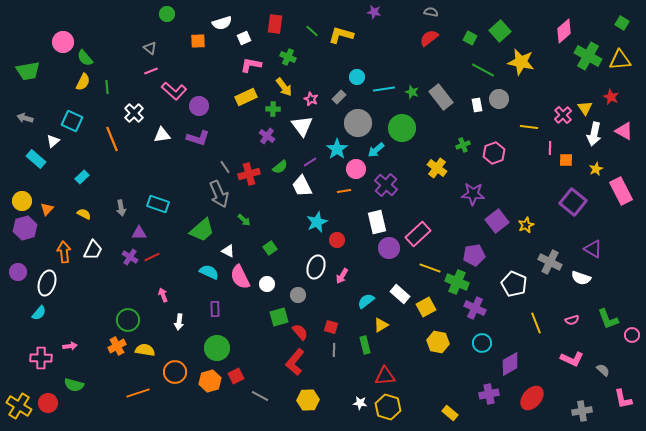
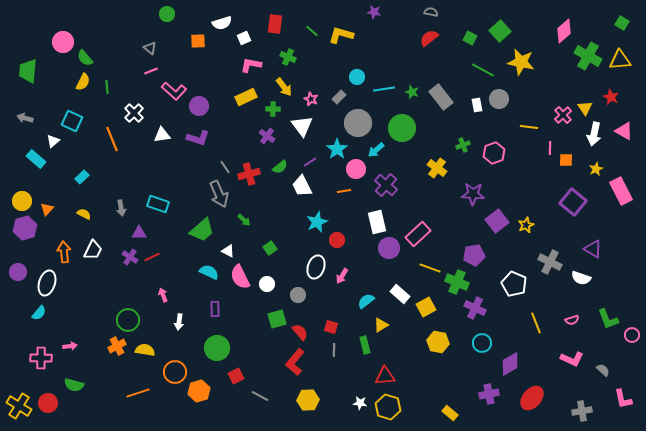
green trapezoid at (28, 71): rotated 105 degrees clockwise
green square at (279, 317): moved 2 px left, 2 px down
orange hexagon at (210, 381): moved 11 px left, 10 px down
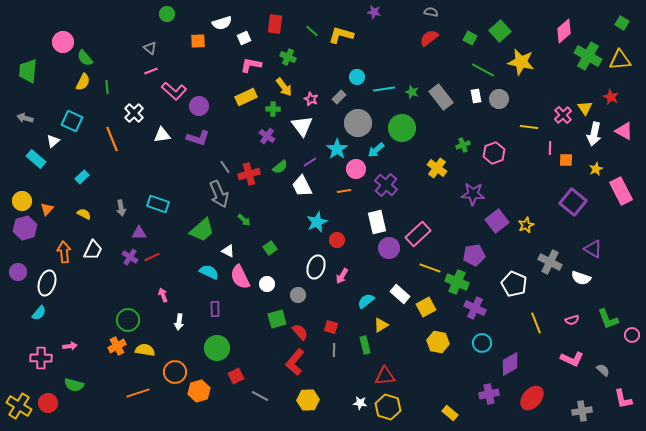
white rectangle at (477, 105): moved 1 px left, 9 px up
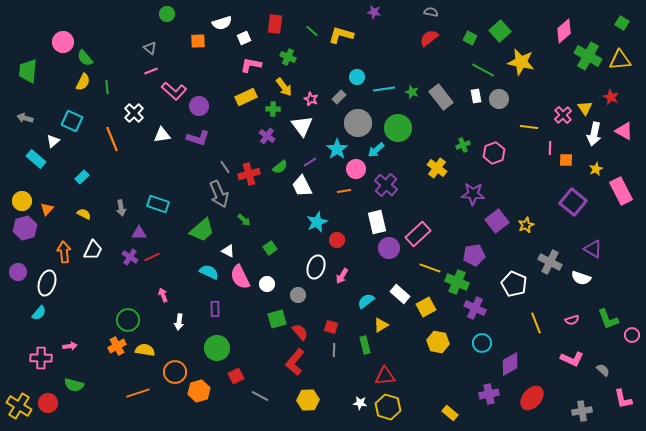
green circle at (402, 128): moved 4 px left
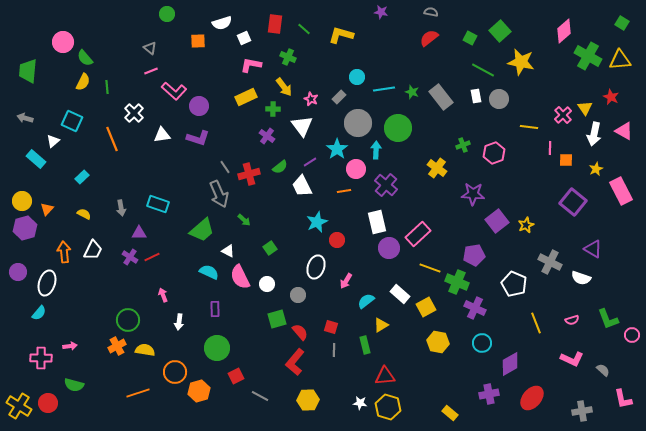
purple star at (374, 12): moved 7 px right
green line at (312, 31): moved 8 px left, 2 px up
cyan arrow at (376, 150): rotated 132 degrees clockwise
pink arrow at (342, 276): moved 4 px right, 5 px down
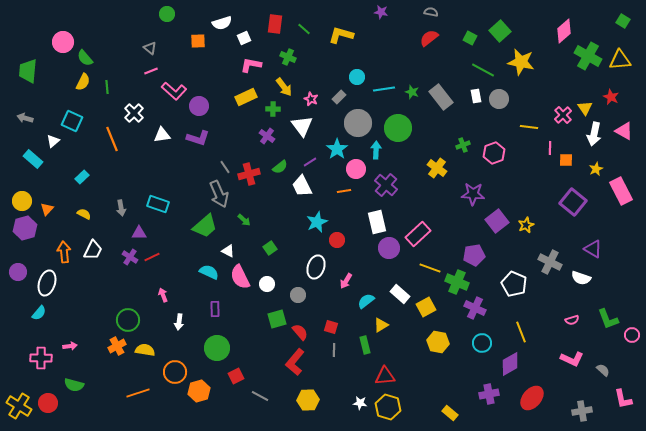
green square at (622, 23): moved 1 px right, 2 px up
cyan rectangle at (36, 159): moved 3 px left
green trapezoid at (202, 230): moved 3 px right, 4 px up
yellow line at (536, 323): moved 15 px left, 9 px down
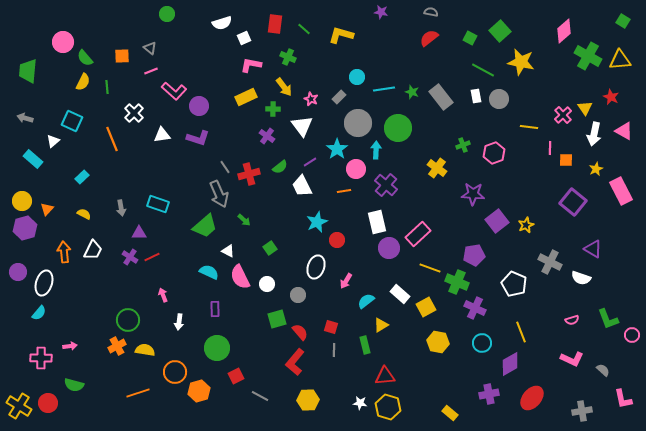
orange square at (198, 41): moved 76 px left, 15 px down
white ellipse at (47, 283): moved 3 px left
